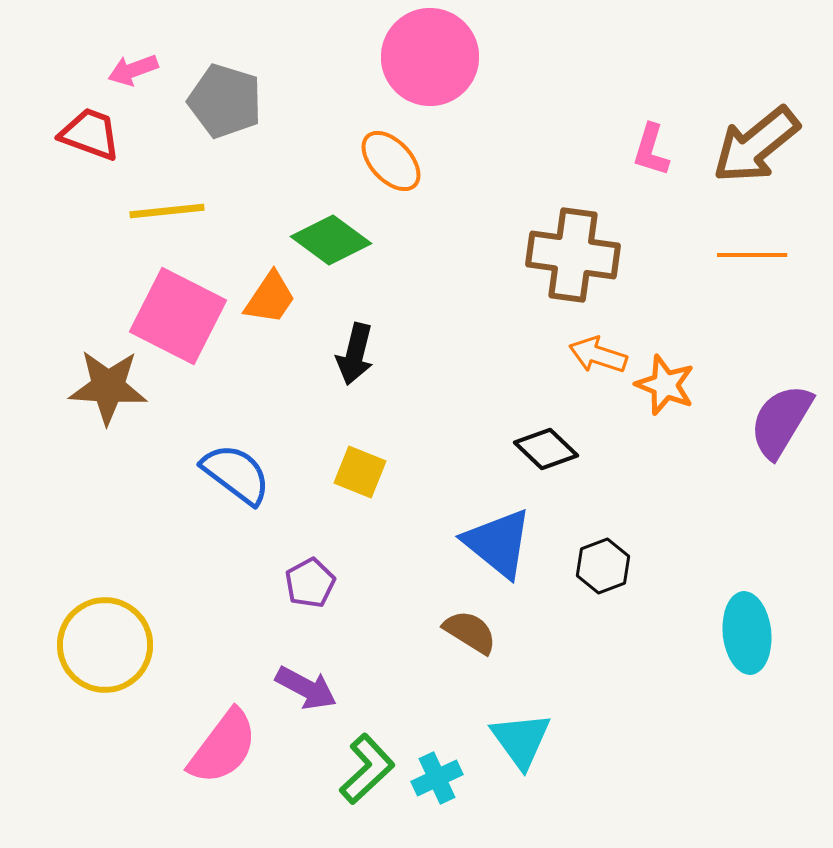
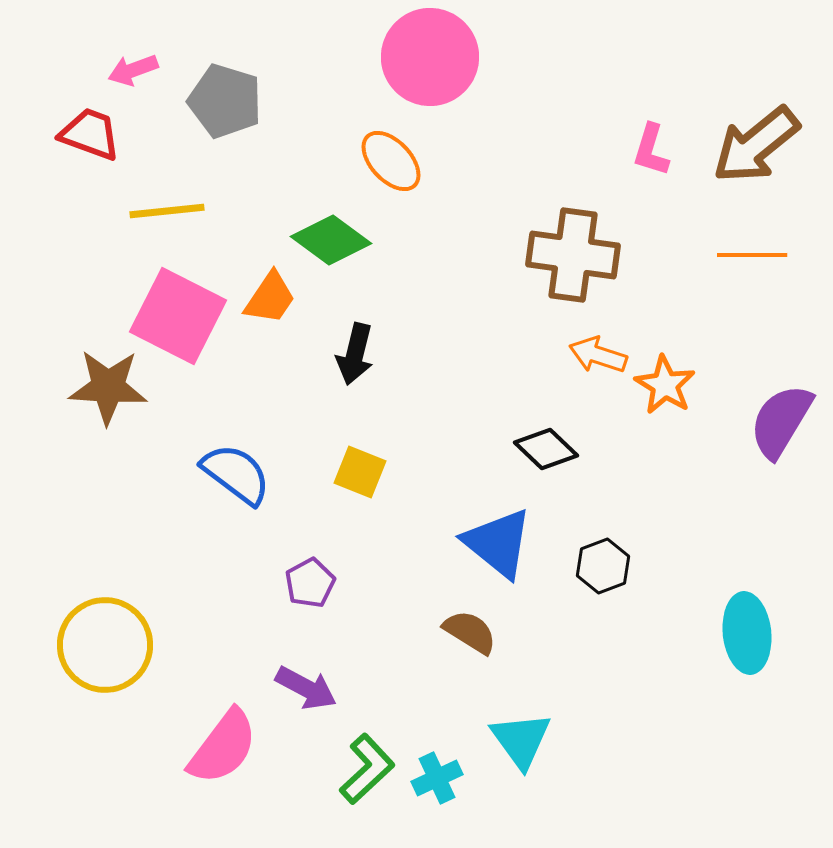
orange star: rotated 10 degrees clockwise
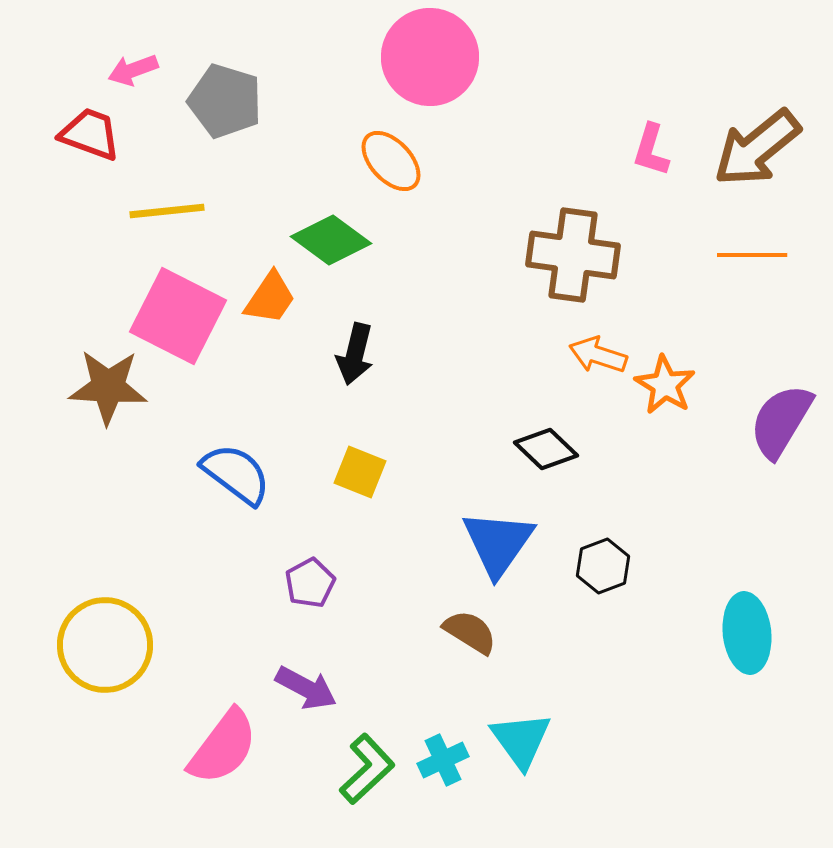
brown arrow: moved 1 px right, 3 px down
blue triangle: rotated 26 degrees clockwise
cyan cross: moved 6 px right, 18 px up
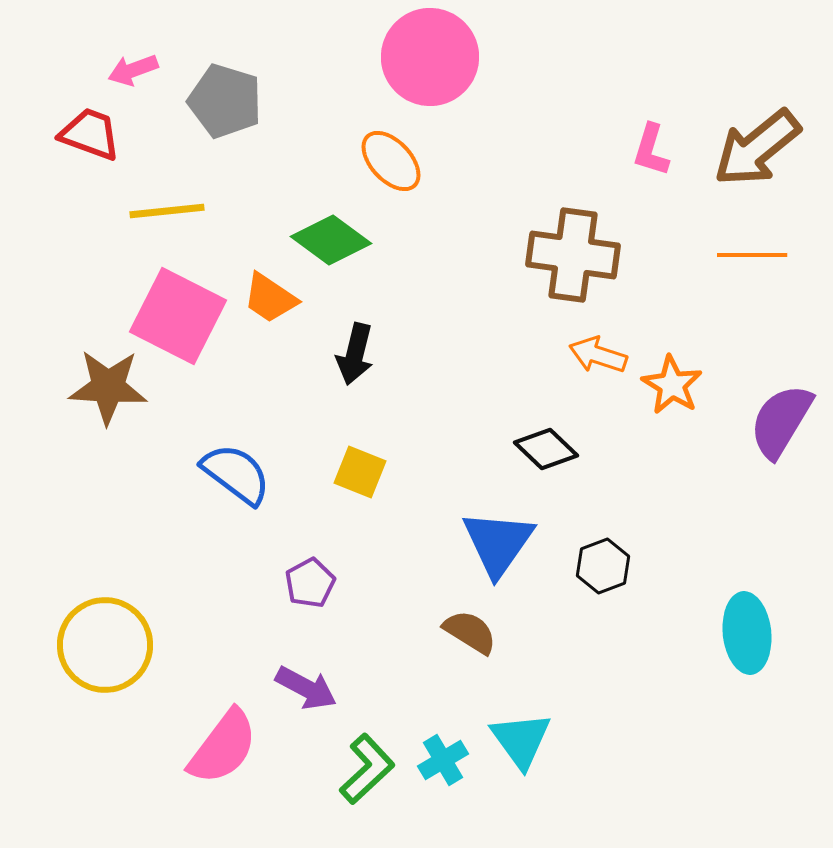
orange trapezoid: rotated 90 degrees clockwise
orange star: moved 7 px right
cyan cross: rotated 6 degrees counterclockwise
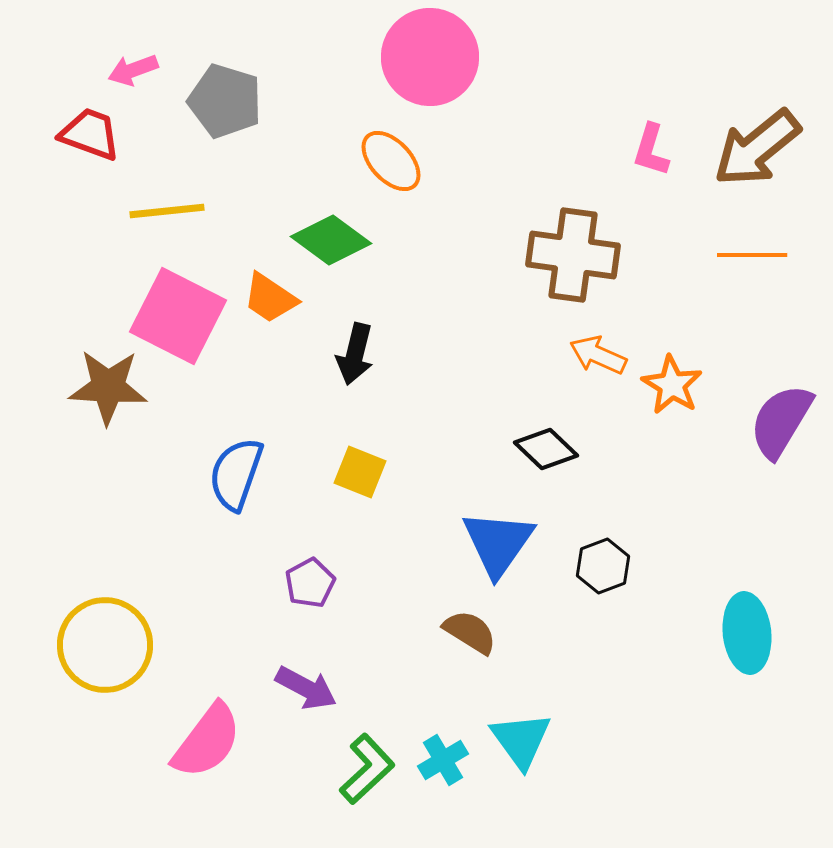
orange arrow: rotated 6 degrees clockwise
blue semicircle: rotated 108 degrees counterclockwise
pink semicircle: moved 16 px left, 6 px up
